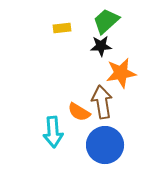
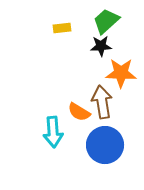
orange star: rotated 12 degrees clockwise
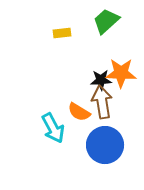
yellow rectangle: moved 5 px down
black star: moved 34 px down
cyan arrow: moved 4 px up; rotated 24 degrees counterclockwise
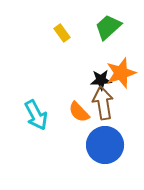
green trapezoid: moved 2 px right, 6 px down
yellow rectangle: rotated 60 degrees clockwise
orange star: rotated 20 degrees counterclockwise
brown arrow: moved 1 px right, 1 px down
orange semicircle: rotated 15 degrees clockwise
cyan arrow: moved 17 px left, 13 px up
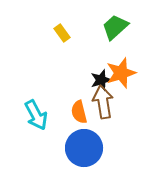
green trapezoid: moved 7 px right
black star: rotated 15 degrees counterclockwise
brown arrow: moved 1 px up
orange semicircle: rotated 30 degrees clockwise
blue circle: moved 21 px left, 3 px down
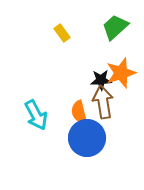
black star: rotated 15 degrees clockwise
blue circle: moved 3 px right, 10 px up
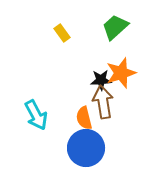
orange semicircle: moved 5 px right, 6 px down
blue circle: moved 1 px left, 10 px down
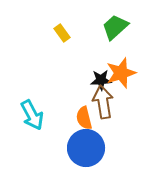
cyan arrow: moved 4 px left
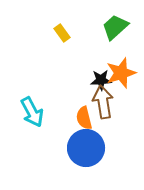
cyan arrow: moved 3 px up
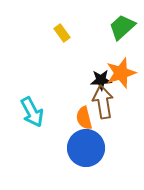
green trapezoid: moved 7 px right
